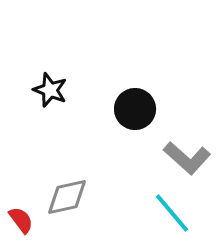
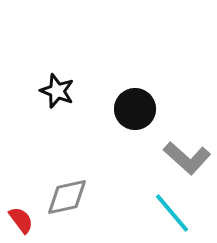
black star: moved 7 px right, 1 px down
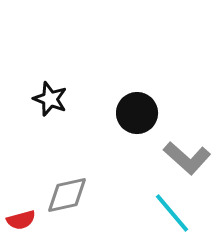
black star: moved 7 px left, 8 px down
black circle: moved 2 px right, 4 px down
gray diamond: moved 2 px up
red semicircle: rotated 112 degrees clockwise
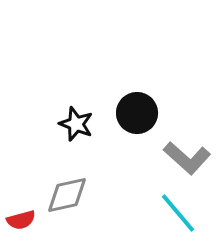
black star: moved 26 px right, 25 px down
cyan line: moved 6 px right
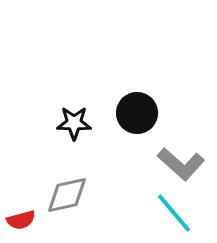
black star: moved 2 px left, 1 px up; rotated 20 degrees counterclockwise
gray L-shape: moved 6 px left, 6 px down
cyan line: moved 4 px left
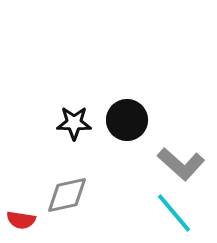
black circle: moved 10 px left, 7 px down
red semicircle: rotated 24 degrees clockwise
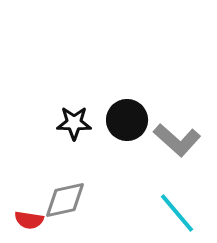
gray L-shape: moved 4 px left, 24 px up
gray diamond: moved 2 px left, 5 px down
cyan line: moved 3 px right
red semicircle: moved 8 px right
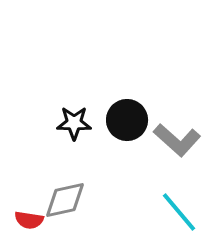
cyan line: moved 2 px right, 1 px up
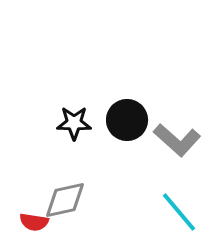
red semicircle: moved 5 px right, 2 px down
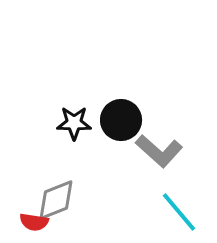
black circle: moved 6 px left
gray L-shape: moved 18 px left, 11 px down
gray diamond: moved 9 px left; rotated 9 degrees counterclockwise
